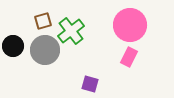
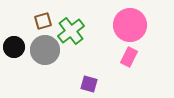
black circle: moved 1 px right, 1 px down
purple square: moved 1 px left
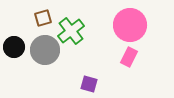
brown square: moved 3 px up
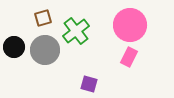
green cross: moved 5 px right
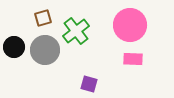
pink rectangle: moved 4 px right, 2 px down; rotated 66 degrees clockwise
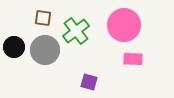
brown square: rotated 24 degrees clockwise
pink circle: moved 6 px left
purple square: moved 2 px up
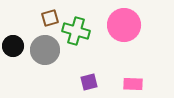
brown square: moved 7 px right; rotated 24 degrees counterclockwise
green cross: rotated 36 degrees counterclockwise
black circle: moved 1 px left, 1 px up
pink rectangle: moved 25 px down
purple square: rotated 30 degrees counterclockwise
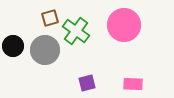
green cross: rotated 20 degrees clockwise
purple square: moved 2 px left, 1 px down
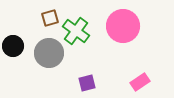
pink circle: moved 1 px left, 1 px down
gray circle: moved 4 px right, 3 px down
pink rectangle: moved 7 px right, 2 px up; rotated 36 degrees counterclockwise
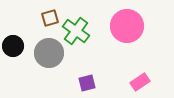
pink circle: moved 4 px right
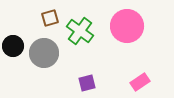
green cross: moved 4 px right
gray circle: moved 5 px left
